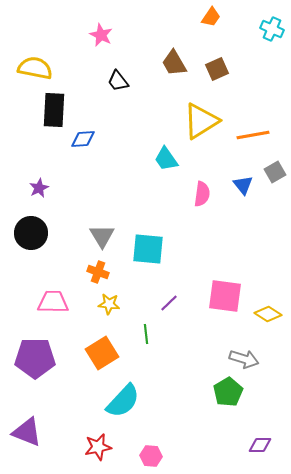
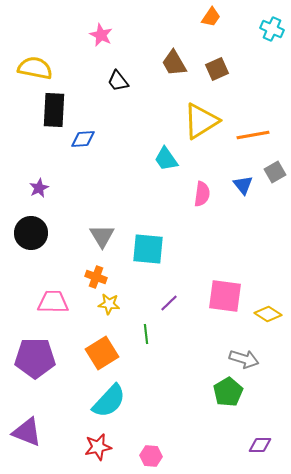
orange cross: moved 2 px left, 5 px down
cyan semicircle: moved 14 px left
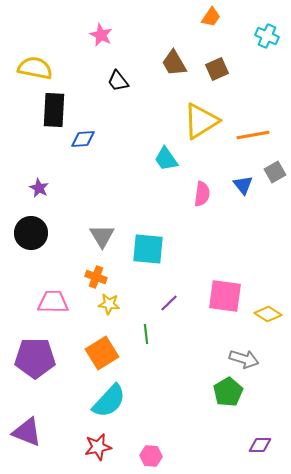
cyan cross: moved 5 px left, 7 px down
purple star: rotated 18 degrees counterclockwise
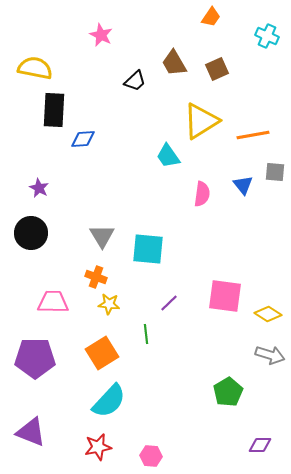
black trapezoid: moved 17 px right; rotated 95 degrees counterclockwise
cyan trapezoid: moved 2 px right, 3 px up
gray square: rotated 35 degrees clockwise
gray arrow: moved 26 px right, 4 px up
purple triangle: moved 4 px right
